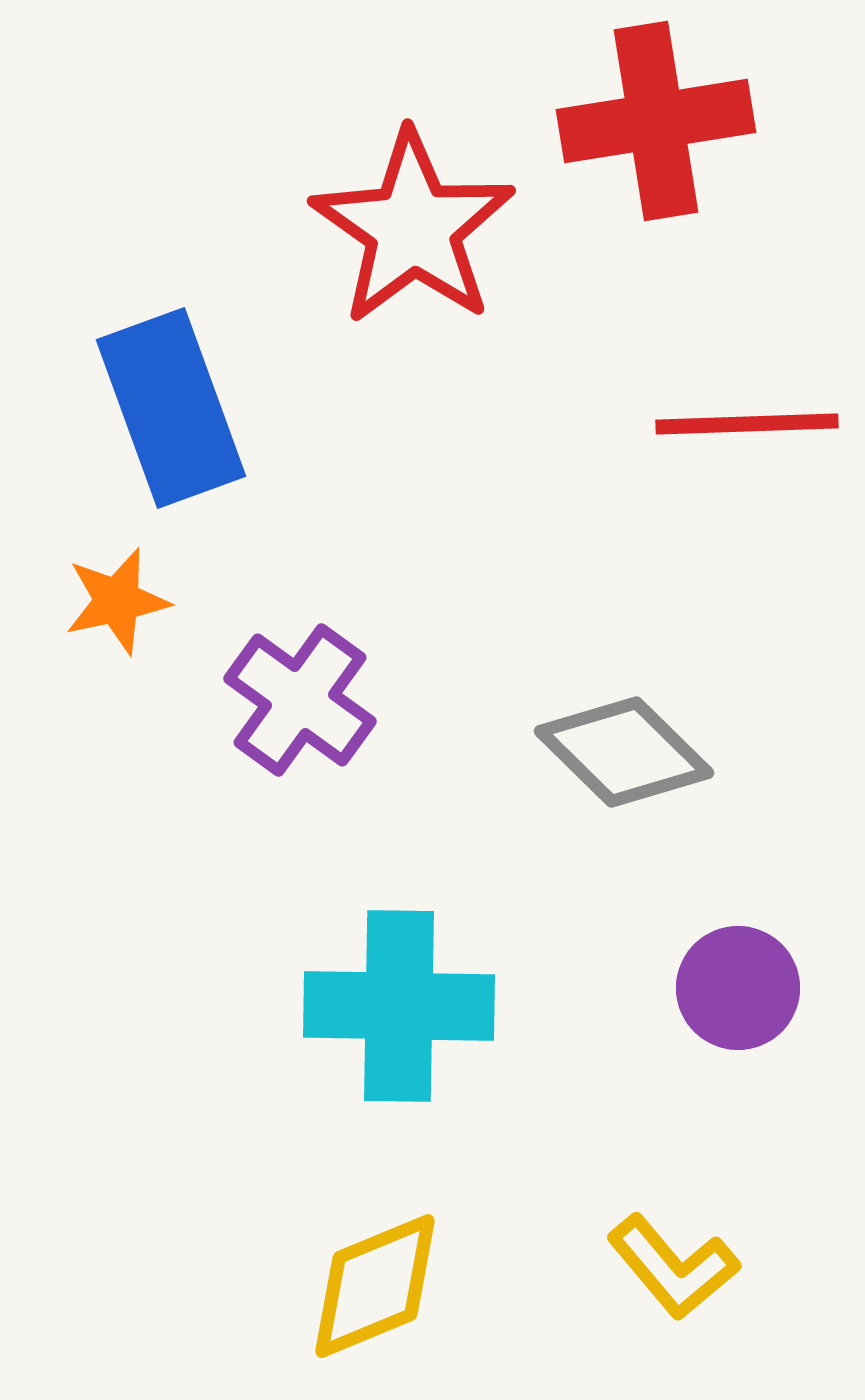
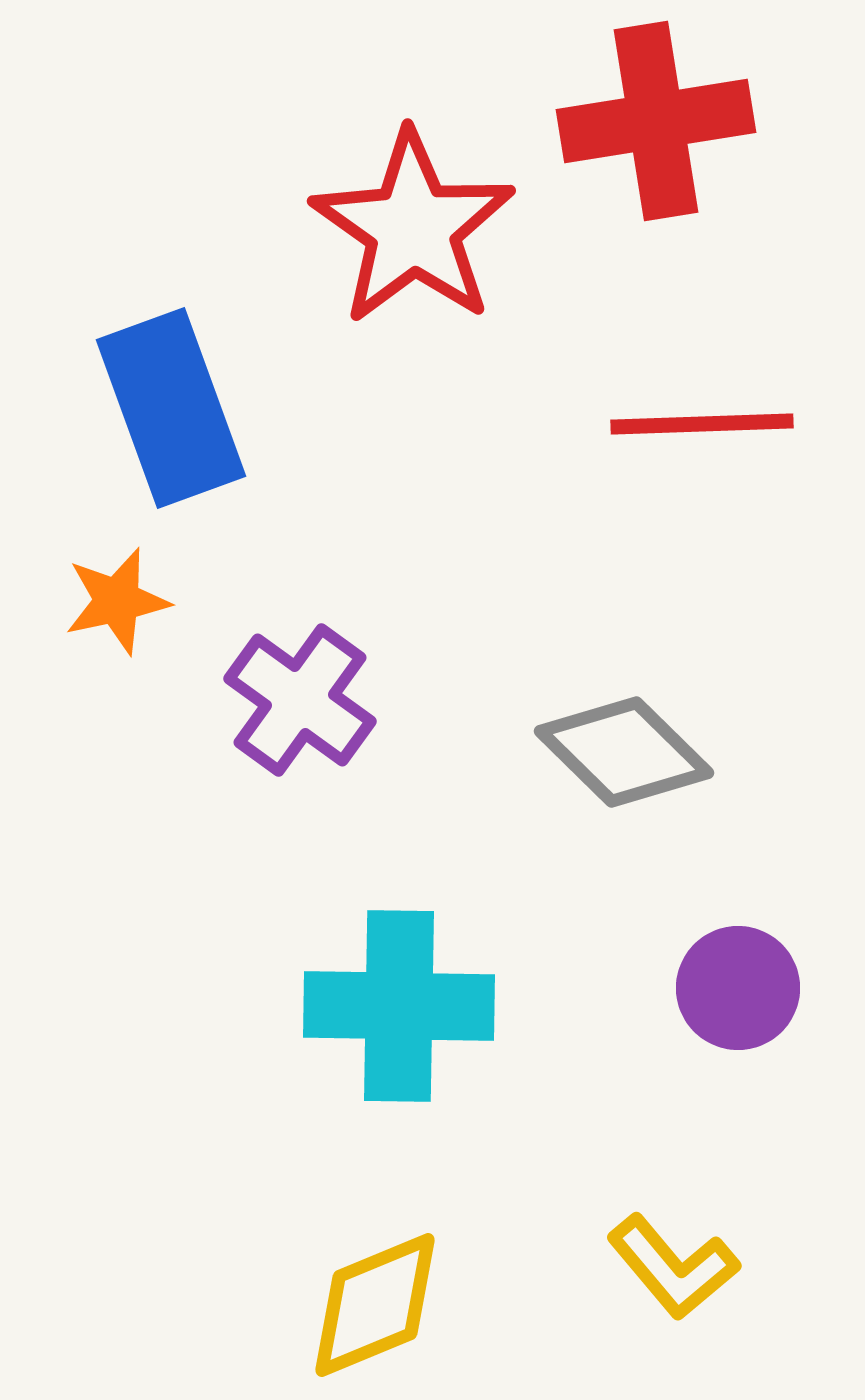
red line: moved 45 px left
yellow diamond: moved 19 px down
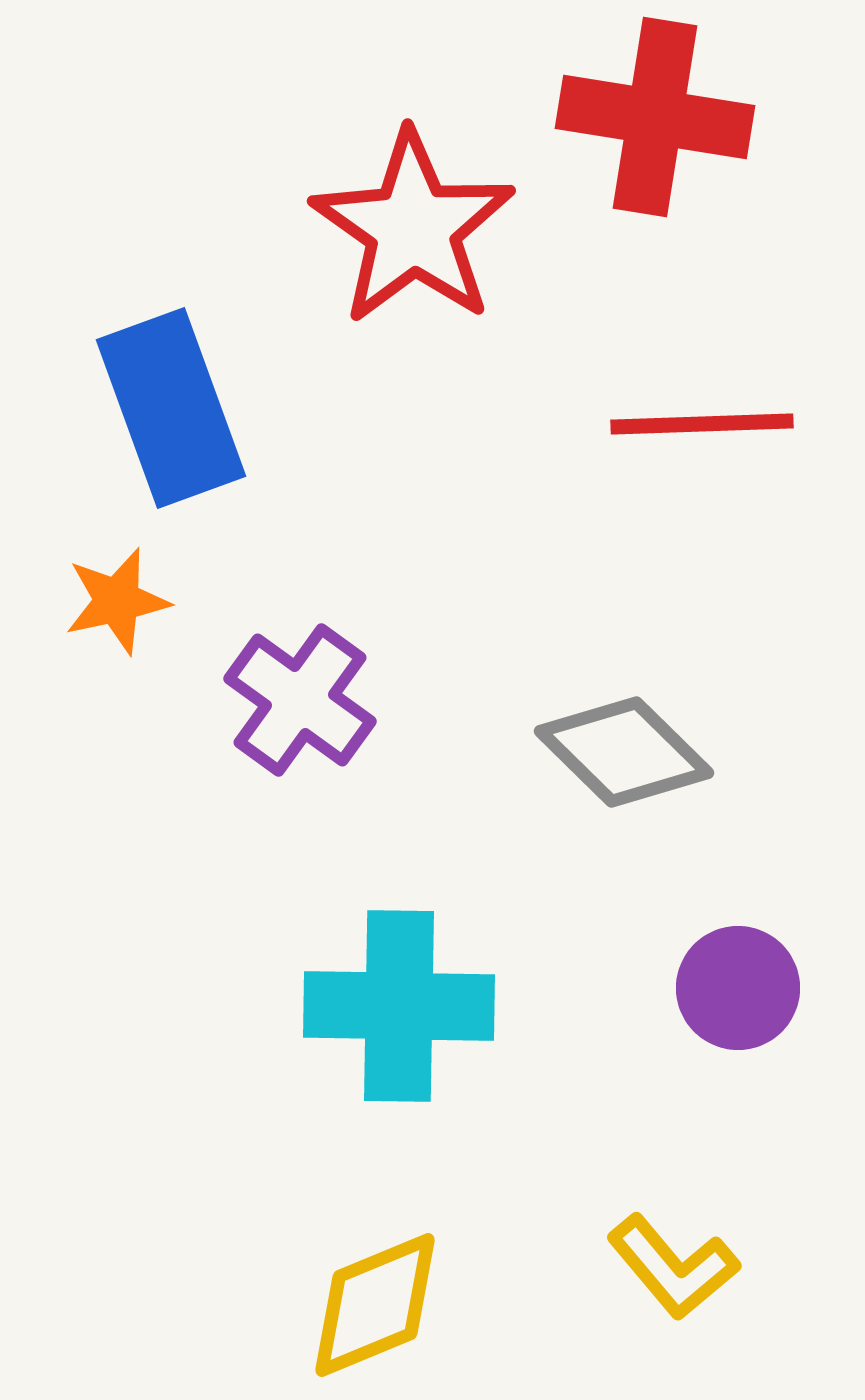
red cross: moved 1 px left, 4 px up; rotated 18 degrees clockwise
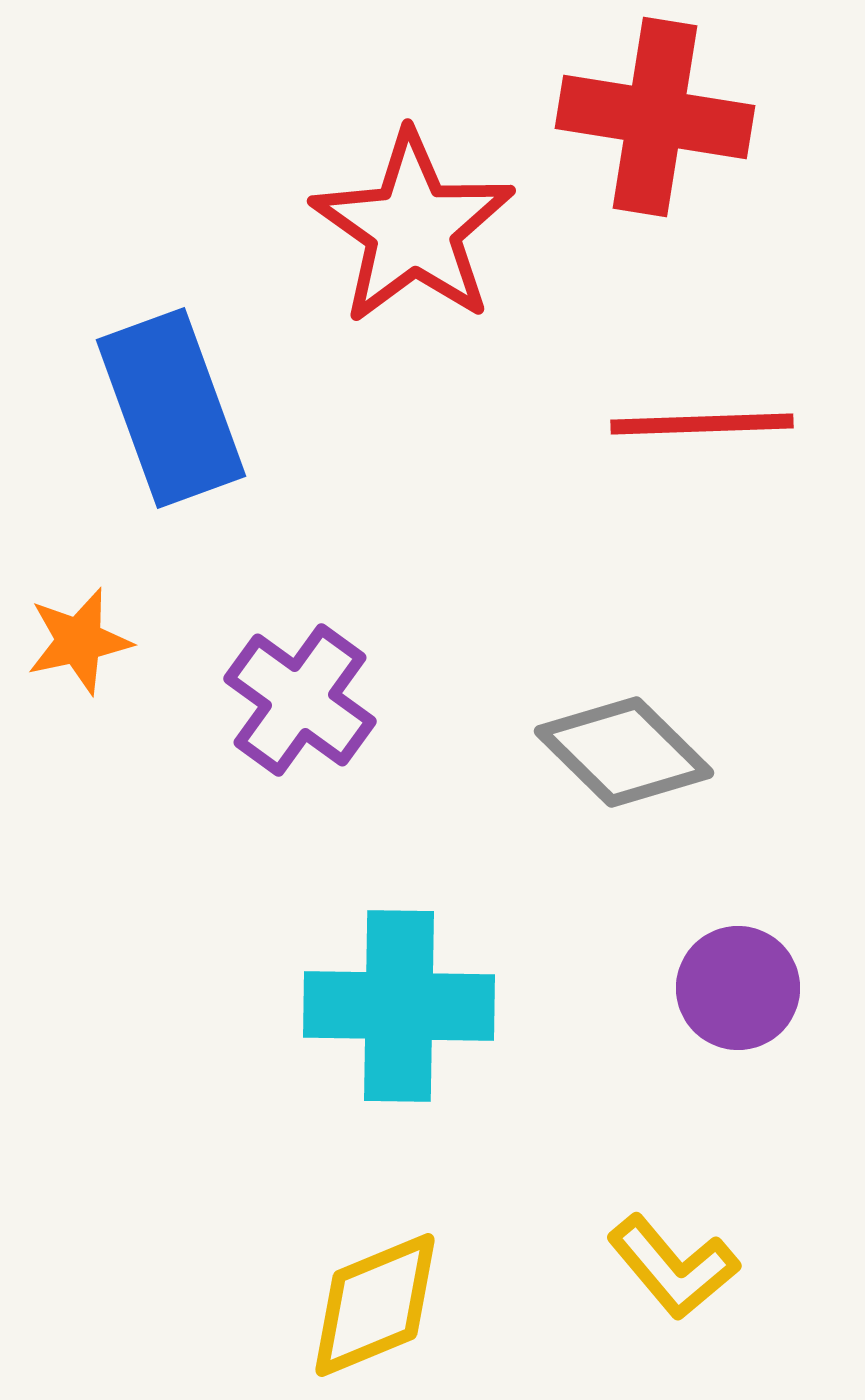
orange star: moved 38 px left, 40 px down
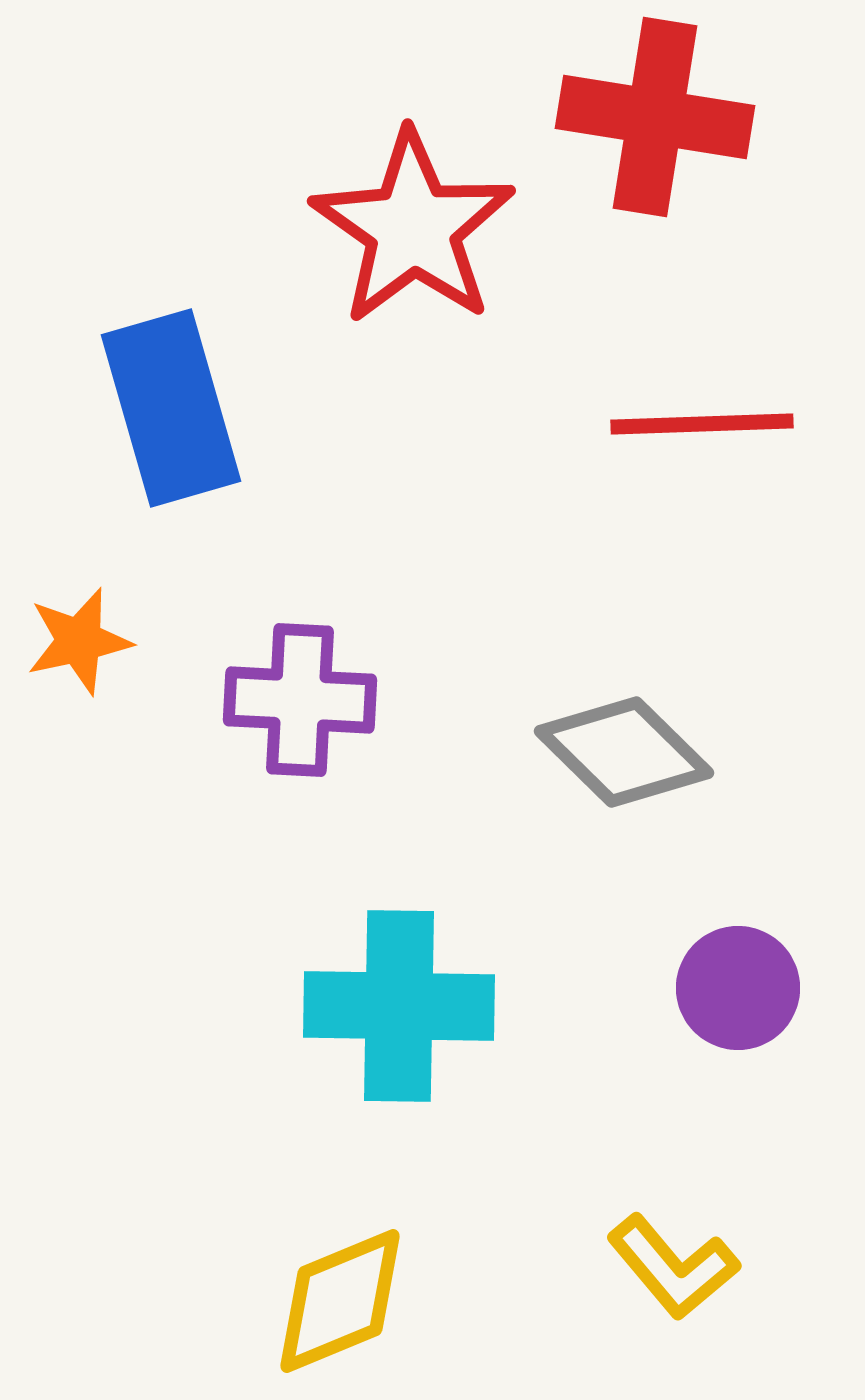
blue rectangle: rotated 4 degrees clockwise
purple cross: rotated 33 degrees counterclockwise
yellow diamond: moved 35 px left, 4 px up
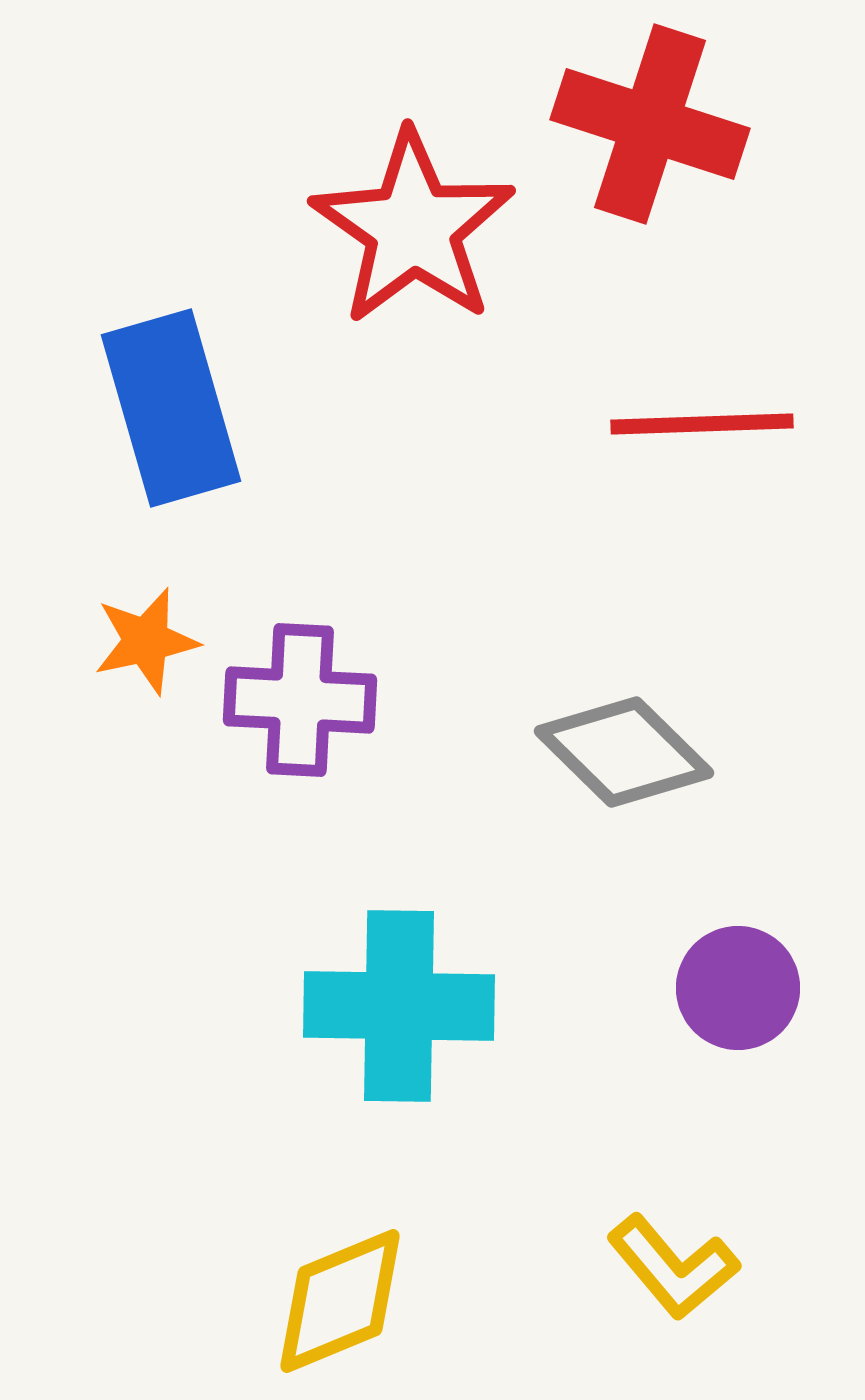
red cross: moved 5 px left, 7 px down; rotated 9 degrees clockwise
orange star: moved 67 px right
